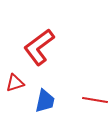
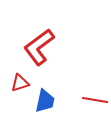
red triangle: moved 5 px right
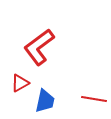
red triangle: rotated 12 degrees counterclockwise
red line: moved 1 px left, 1 px up
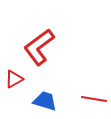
red triangle: moved 6 px left, 4 px up
blue trapezoid: rotated 85 degrees counterclockwise
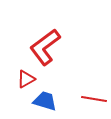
red L-shape: moved 6 px right
red triangle: moved 12 px right
